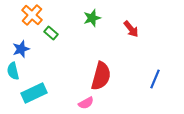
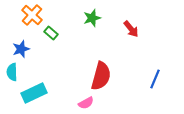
cyan semicircle: moved 1 px left, 1 px down; rotated 12 degrees clockwise
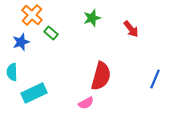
blue star: moved 7 px up
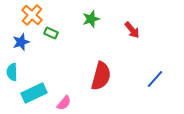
green star: moved 1 px left, 1 px down
red arrow: moved 1 px right, 1 px down
green rectangle: rotated 16 degrees counterclockwise
blue line: rotated 18 degrees clockwise
pink semicircle: moved 22 px left; rotated 21 degrees counterclockwise
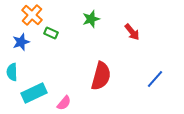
red arrow: moved 2 px down
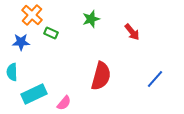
blue star: rotated 18 degrees clockwise
cyan rectangle: moved 1 px down
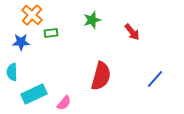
green star: moved 1 px right, 1 px down
green rectangle: rotated 32 degrees counterclockwise
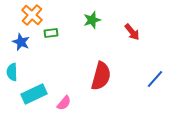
blue star: rotated 24 degrees clockwise
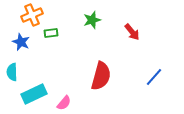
orange cross: rotated 25 degrees clockwise
blue line: moved 1 px left, 2 px up
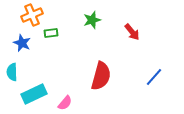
blue star: moved 1 px right, 1 px down
pink semicircle: moved 1 px right
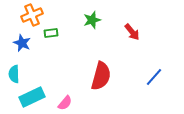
cyan semicircle: moved 2 px right, 2 px down
cyan rectangle: moved 2 px left, 3 px down
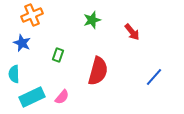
green rectangle: moved 7 px right, 22 px down; rotated 64 degrees counterclockwise
red semicircle: moved 3 px left, 5 px up
pink semicircle: moved 3 px left, 6 px up
